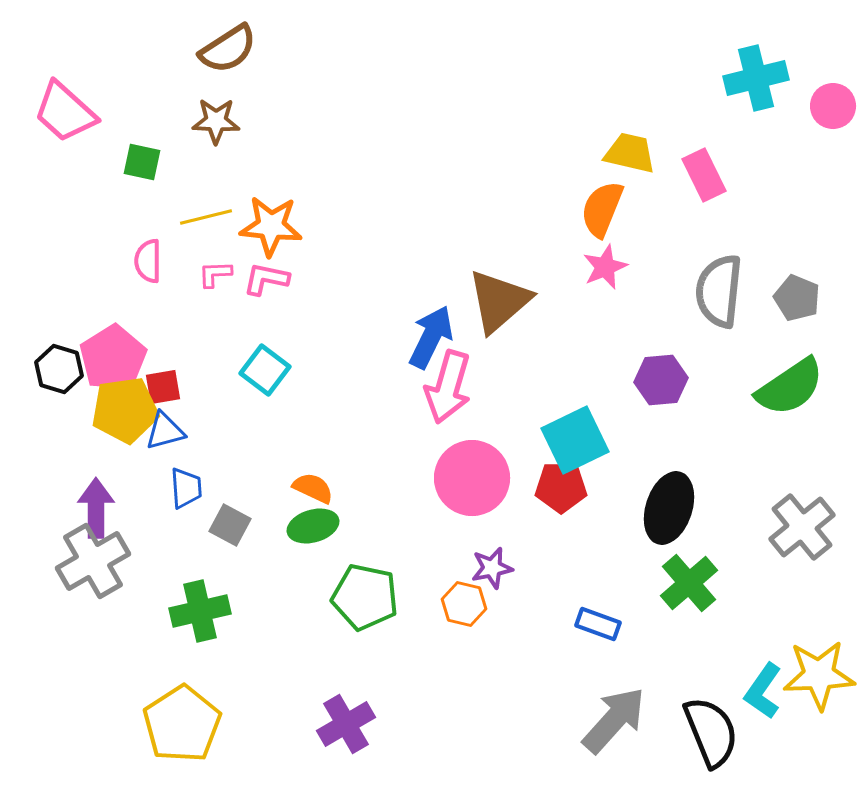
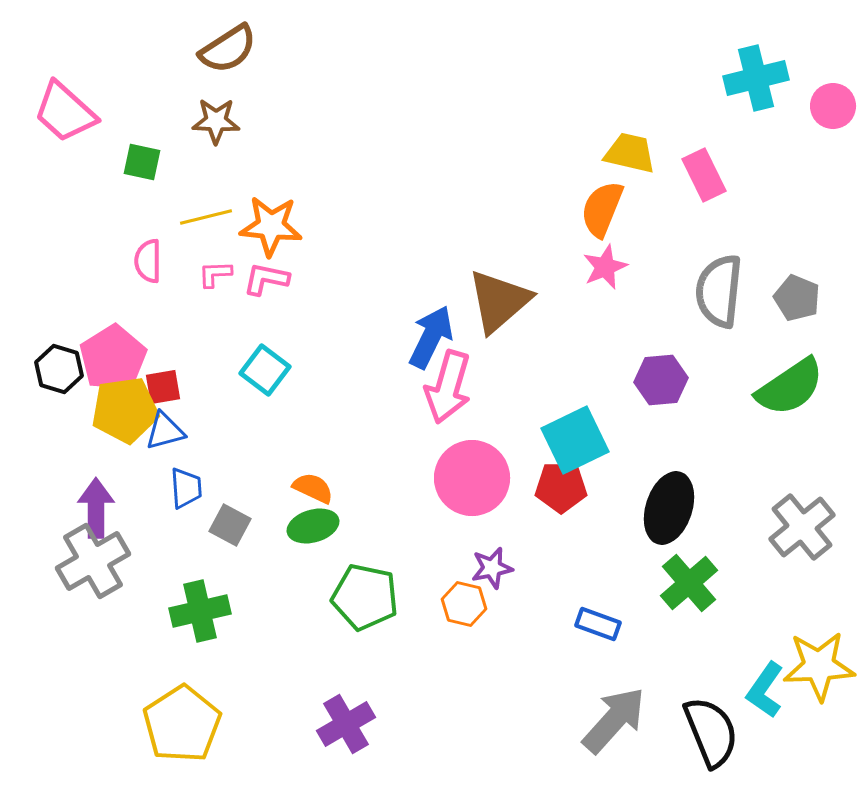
yellow star at (819, 675): moved 9 px up
cyan L-shape at (763, 691): moved 2 px right, 1 px up
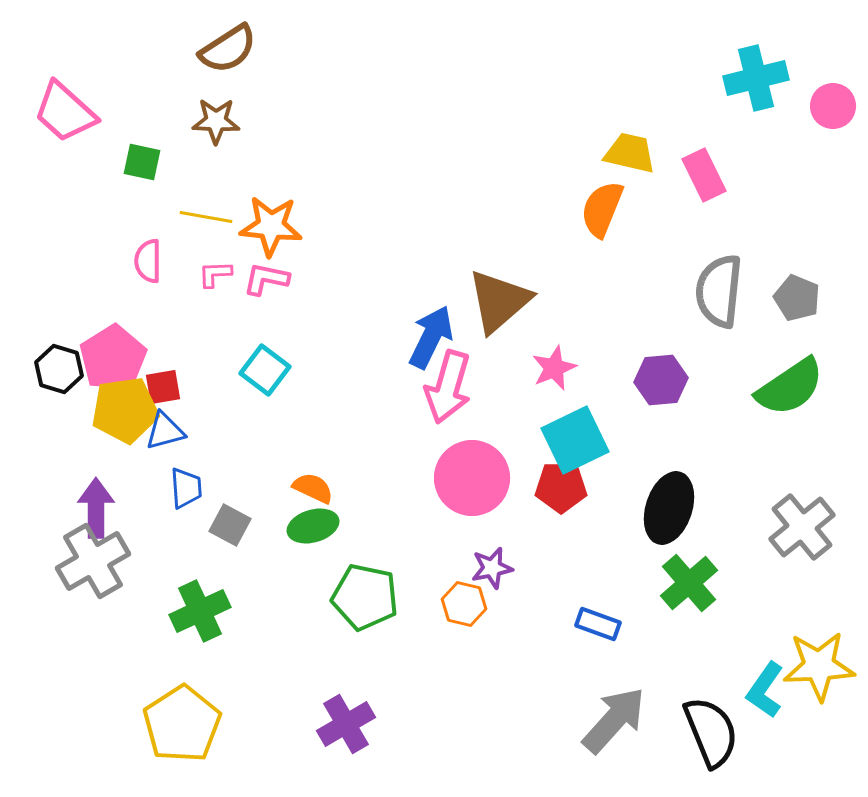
yellow line at (206, 217): rotated 24 degrees clockwise
pink star at (605, 267): moved 51 px left, 101 px down
green cross at (200, 611): rotated 12 degrees counterclockwise
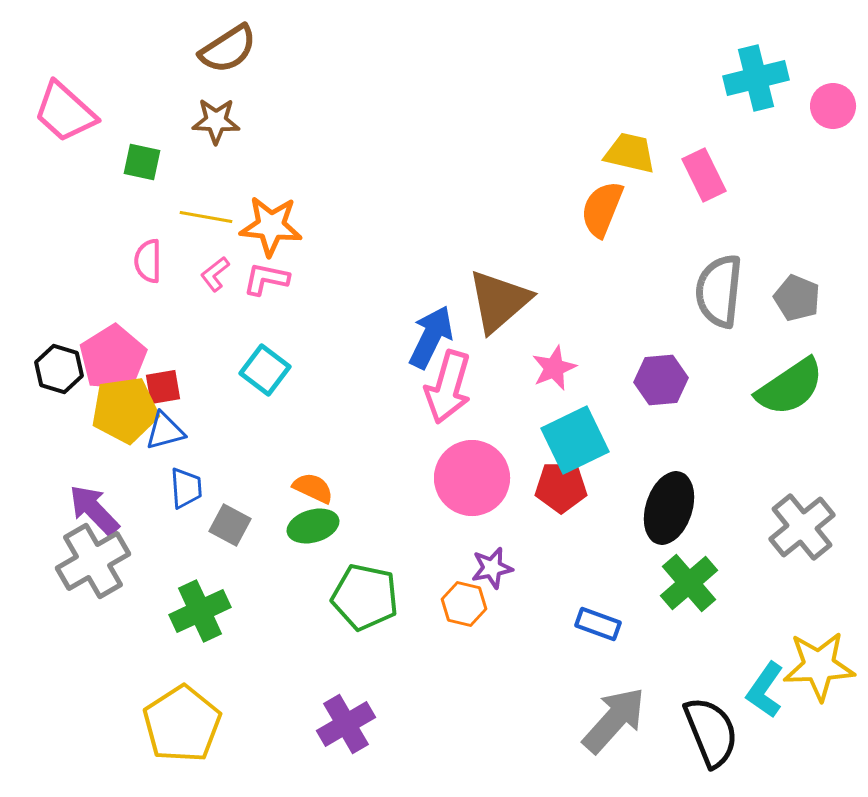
pink L-shape at (215, 274): rotated 36 degrees counterclockwise
purple arrow at (96, 508): moved 2 px left, 2 px down; rotated 44 degrees counterclockwise
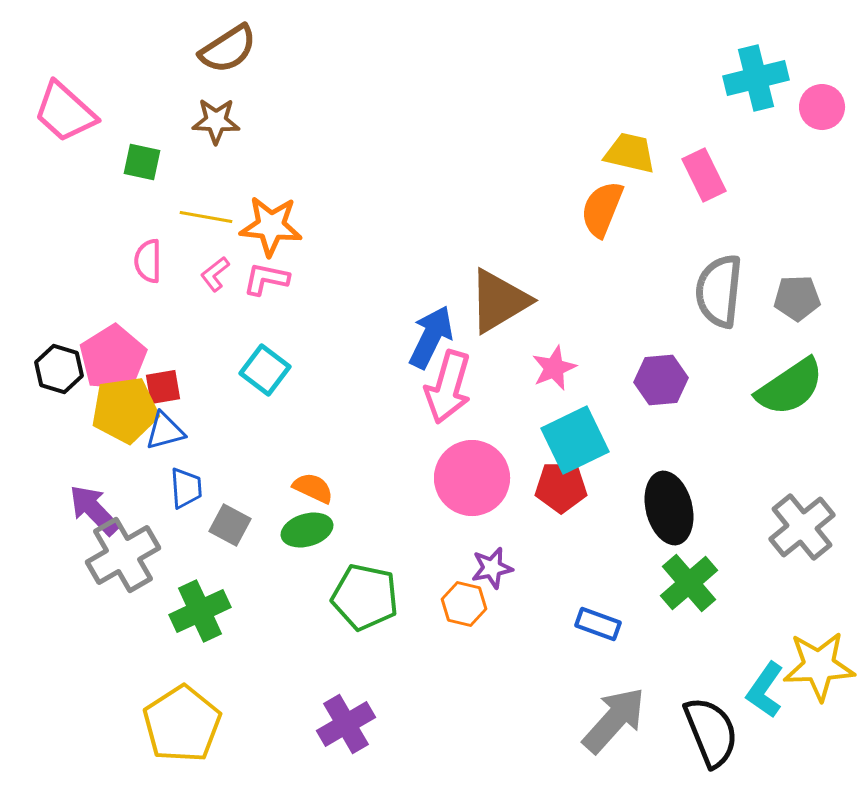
pink circle at (833, 106): moved 11 px left, 1 px down
gray pentagon at (797, 298): rotated 24 degrees counterclockwise
brown triangle at (499, 301): rotated 10 degrees clockwise
black ellipse at (669, 508): rotated 32 degrees counterclockwise
green ellipse at (313, 526): moved 6 px left, 4 px down
gray cross at (93, 561): moved 30 px right, 6 px up
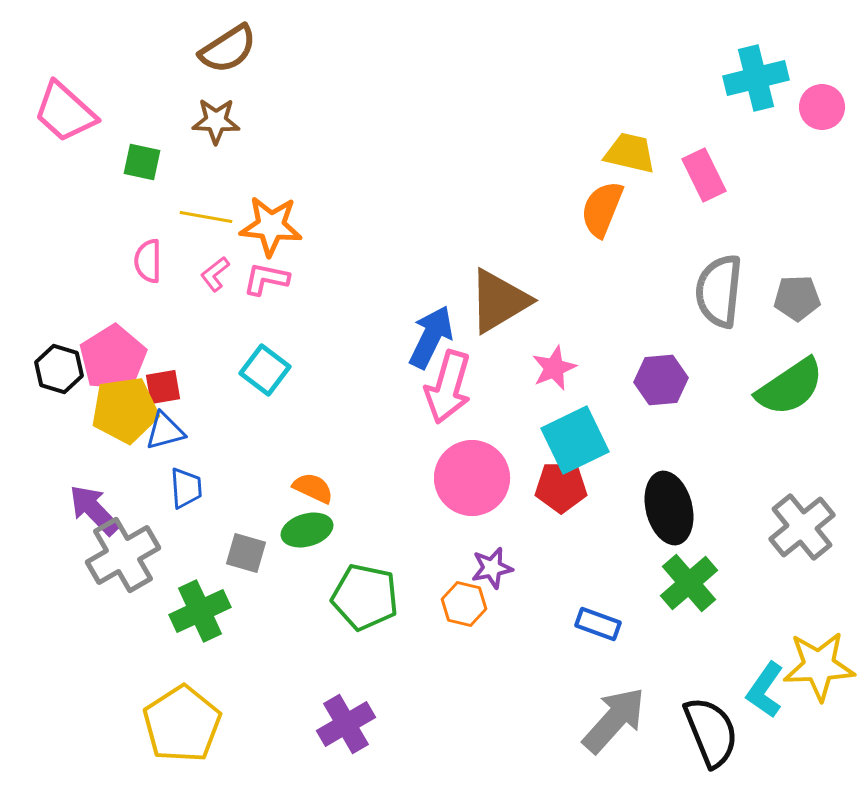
gray square at (230, 525): moved 16 px right, 28 px down; rotated 12 degrees counterclockwise
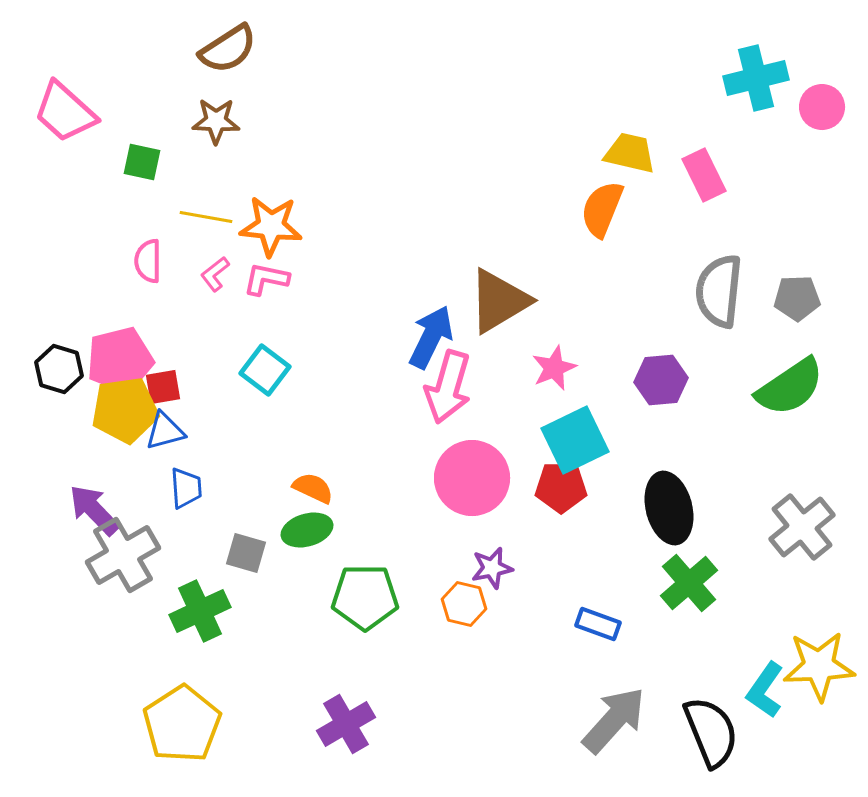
pink pentagon at (113, 358): moved 7 px right, 2 px down; rotated 18 degrees clockwise
green pentagon at (365, 597): rotated 12 degrees counterclockwise
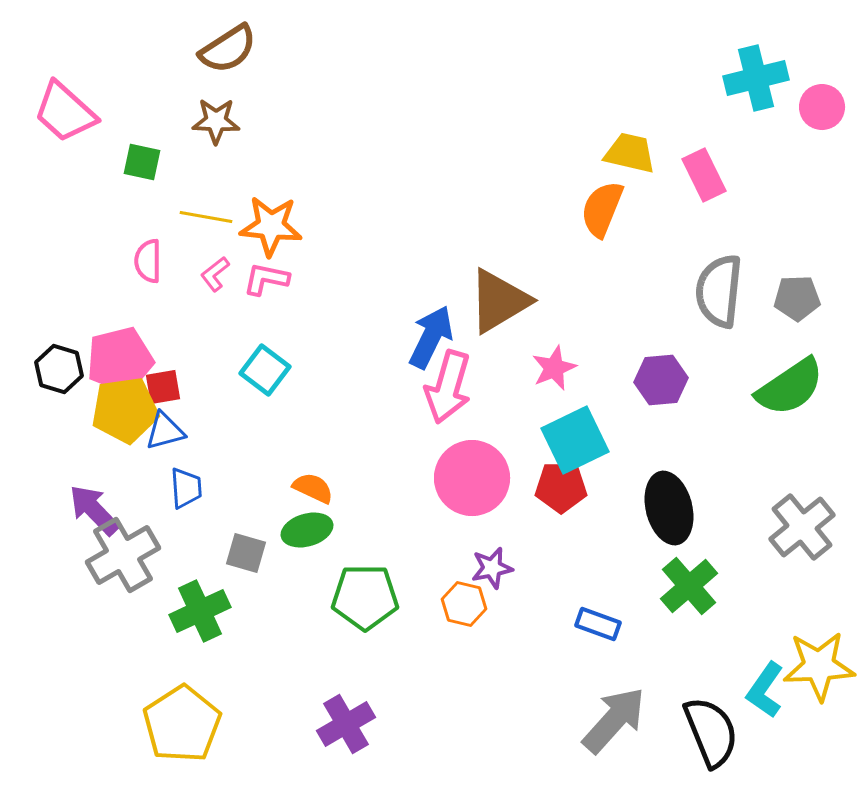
green cross at (689, 583): moved 3 px down
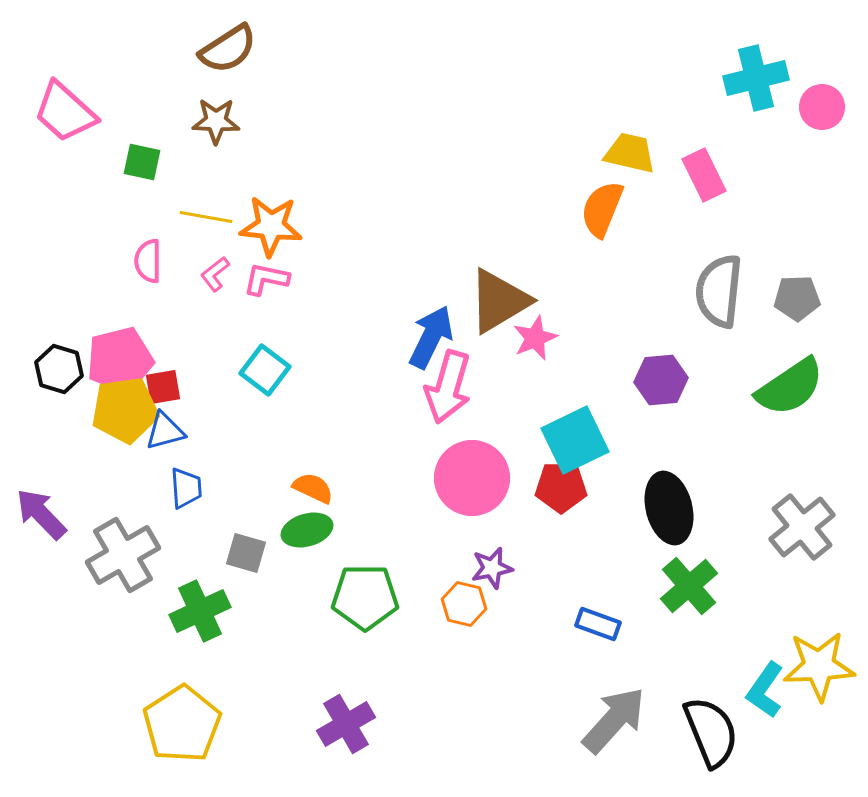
pink star at (554, 368): moved 19 px left, 30 px up
purple arrow at (94, 510): moved 53 px left, 4 px down
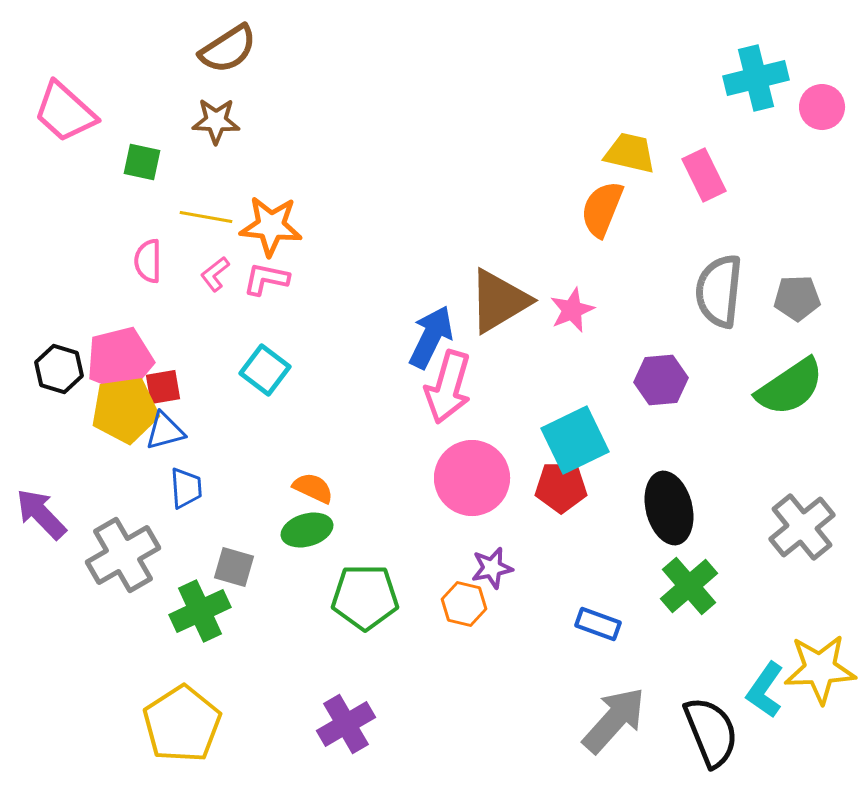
pink star at (535, 338): moved 37 px right, 28 px up
gray square at (246, 553): moved 12 px left, 14 px down
yellow star at (819, 666): moved 1 px right, 3 px down
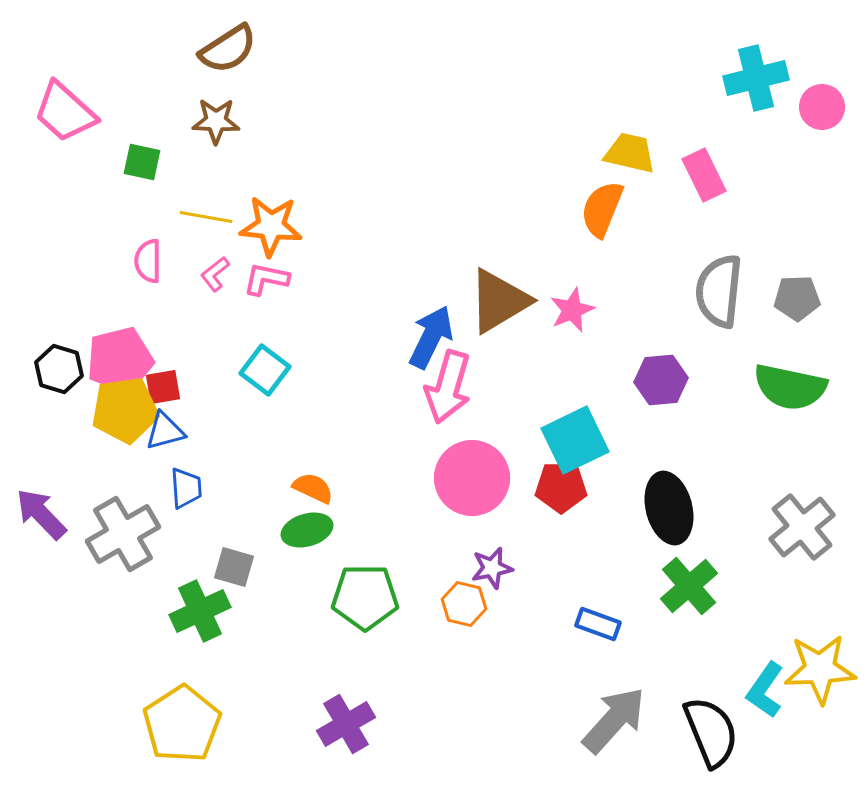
green semicircle at (790, 387): rotated 46 degrees clockwise
gray cross at (123, 555): moved 21 px up
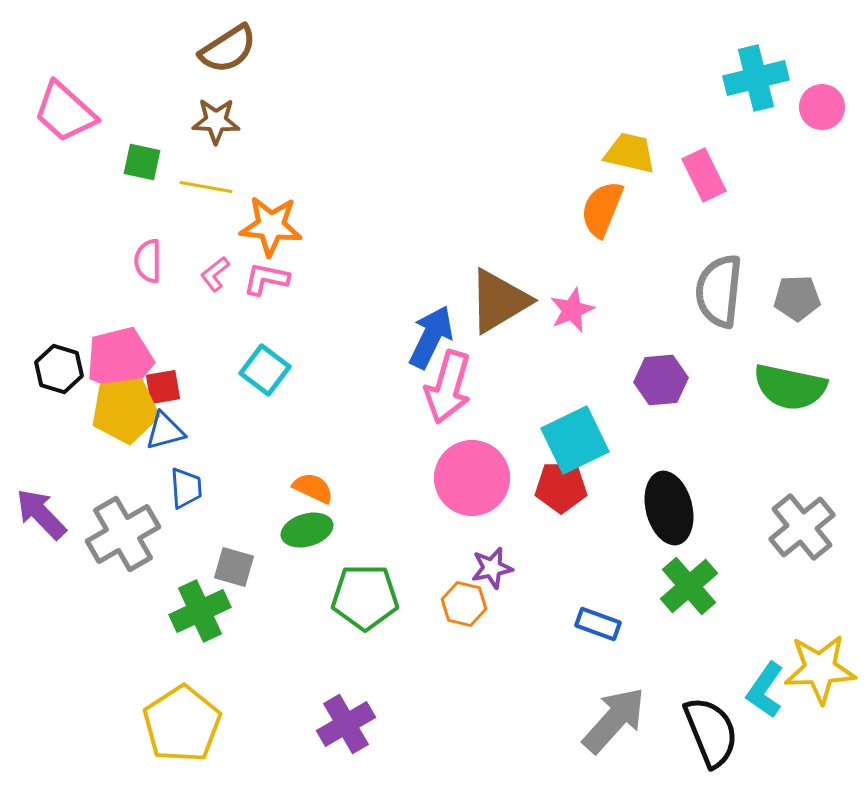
yellow line at (206, 217): moved 30 px up
